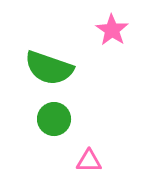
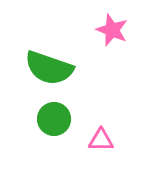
pink star: rotated 12 degrees counterclockwise
pink triangle: moved 12 px right, 21 px up
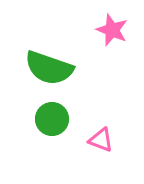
green circle: moved 2 px left
pink triangle: rotated 20 degrees clockwise
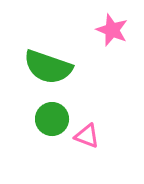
green semicircle: moved 1 px left, 1 px up
pink triangle: moved 14 px left, 4 px up
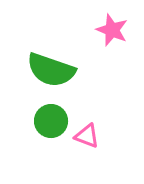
green semicircle: moved 3 px right, 3 px down
green circle: moved 1 px left, 2 px down
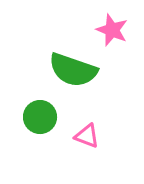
green semicircle: moved 22 px right
green circle: moved 11 px left, 4 px up
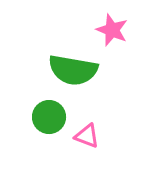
green semicircle: rotated 9 degrees counterclockwise
green circle: moved 9 px right
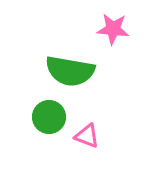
pink star: moved 1 px right, 1 px up; rotated 16 degrees counterclockwise
green semicircle: moved 3 px left, 1 px down
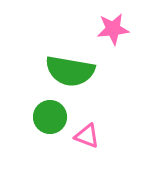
pink star: rotated 12 degrees counterclockwise
green circle: moved 1 px right
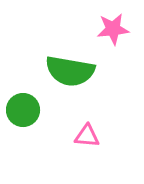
green circle: moved 27 px left, 7 px up
pink triangle: rotated 16 degrees counterclockwise
